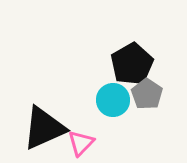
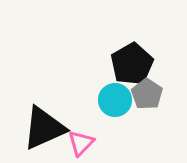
cyan circle: moved 2 px right
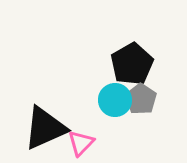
gray pentagon: moved 6 px left, 5 px down
black triangle: moved 1 px right
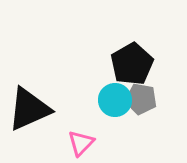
gray pentagon: rotated 24 degrees counterclockwise
black triangle: moved 16 px left, 19 px up
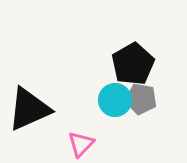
black pentagon: moved 1 px right
pink triangle: moved 1 px down
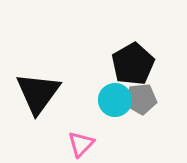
gray pentagon: rotated 16 degrees counterclockwise
black triangle: moved 9 px right, 16 px up; rotated 30 degrees counterclockwise
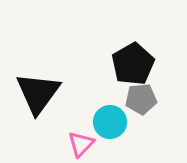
cyan circle: moved 5 px left, 22 px down
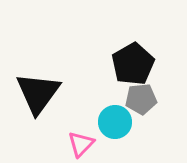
cyan circle: moved 5 px right
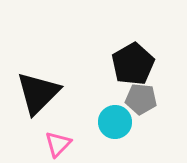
black triangle: rotated 9 degrees clockwise
gray pentagon: rotated 12 degrees clockwise
pink triangle: moved 23 px left
